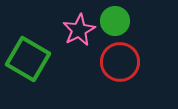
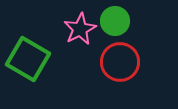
pink star: moved 1 px right, 1 px up
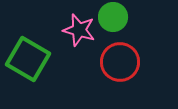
green circle: moved 2 px left, 4 px up
pink star: moved 1 px left, 1 px down; rotated 28 degrees counterclockwise
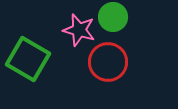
red circle: moved 12 px left
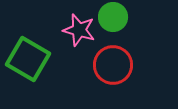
red circle: moved 5 px right, 3 px down
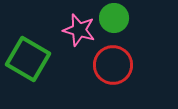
green circle: moved 1 px right, 1 px down
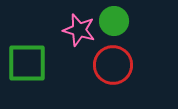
green circle: moved 3 px down
green square: moved 1 px left, 4 px down; rotated 30 degrees counterclockwise
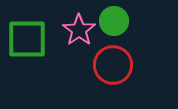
pink star: rotated 20 degrees clockwise
green square: moved 24 px up
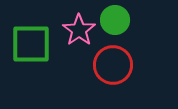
green circle: moved 1 px right, 1 px up
green square: moved 4 px right, 5 px down
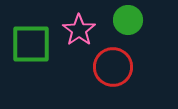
green circle: moved 13 px right
red circle: moved 2 px down
